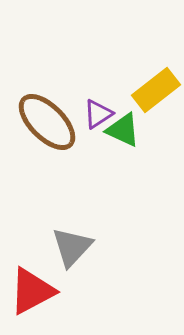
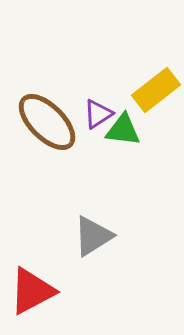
green triangle: rotated 18 degrees counterclockwise
gray triangle: moved 21 px right, 11 px up; rotated 15 degrees clockwise
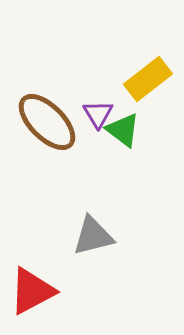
yellow rectangle: moved 8 px left, 11 px up
purple triangle: rotated 28 degrees counterclockwise
green triangle: rotated 30 degrees clockwise
gray triangle: rotated 18 degrees clockwise
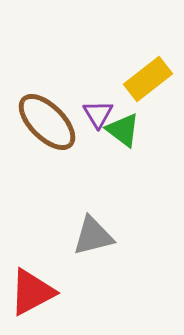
red triangle: moved 1 px down
